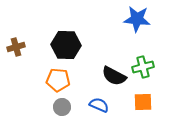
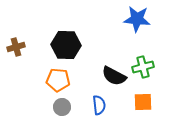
blue semicircle: rotated 60 degrees clockwise
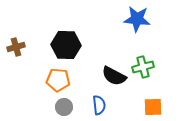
orange square: moved 10 px right, 5 px down
gray circle: moved 2 px right
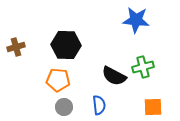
blue star: moved 1 px left, 1 px down
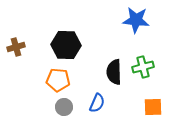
black semicircle: moved 4 px up; rotated 60 degrees clockwise
blue semicircle: moved 2 px left, 2 px up; rotated 30 degrees clockwise
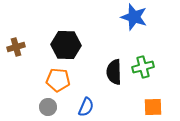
blue star: moved 2 px left, 3 px up; rotated 12 degrees clockwise
blue semicircle: moved 11 px left, 4 px down
gray circle: moved 16 px left
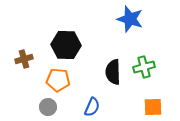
blue star: moved 4 px left, 2 px down
brown cross: moved 8 px right, 12 px down
green cross: moved 1 px right
black semicircle: moved 1 px left
blue semicircle: moved 6 px right
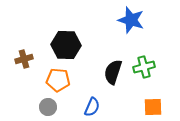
blue star: moved 1 px right, 1 px down
black semicircle: rotated 20 degrees clockwise
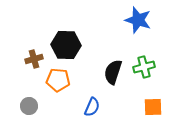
blue star: moved 7 px right
brown cross: moved 10 px right
gray circle: moved 19 px left, 1 px up
